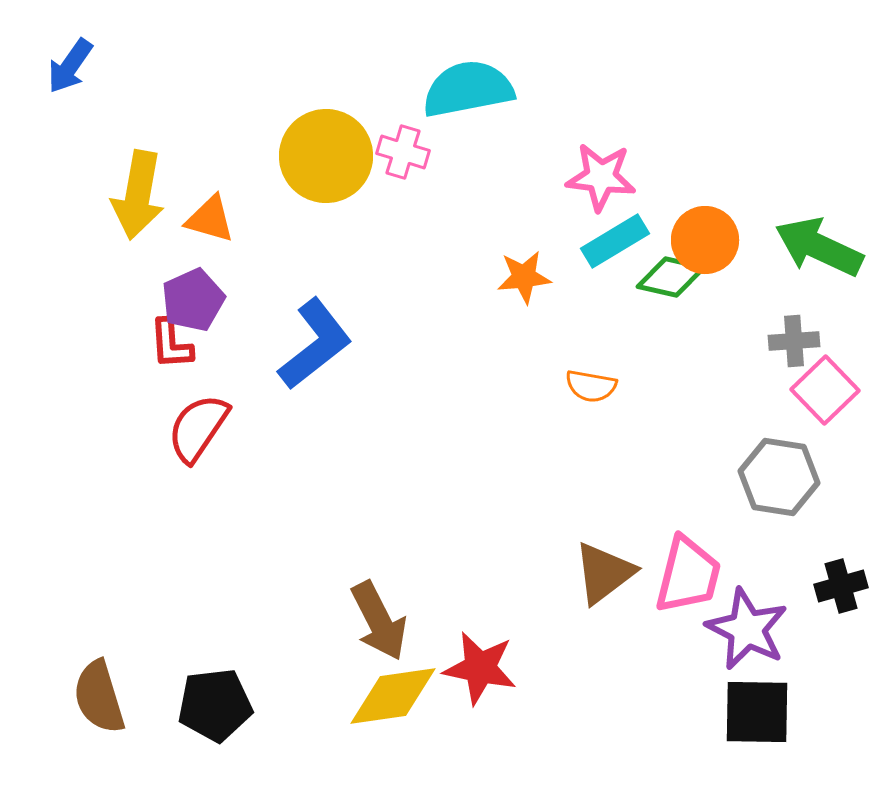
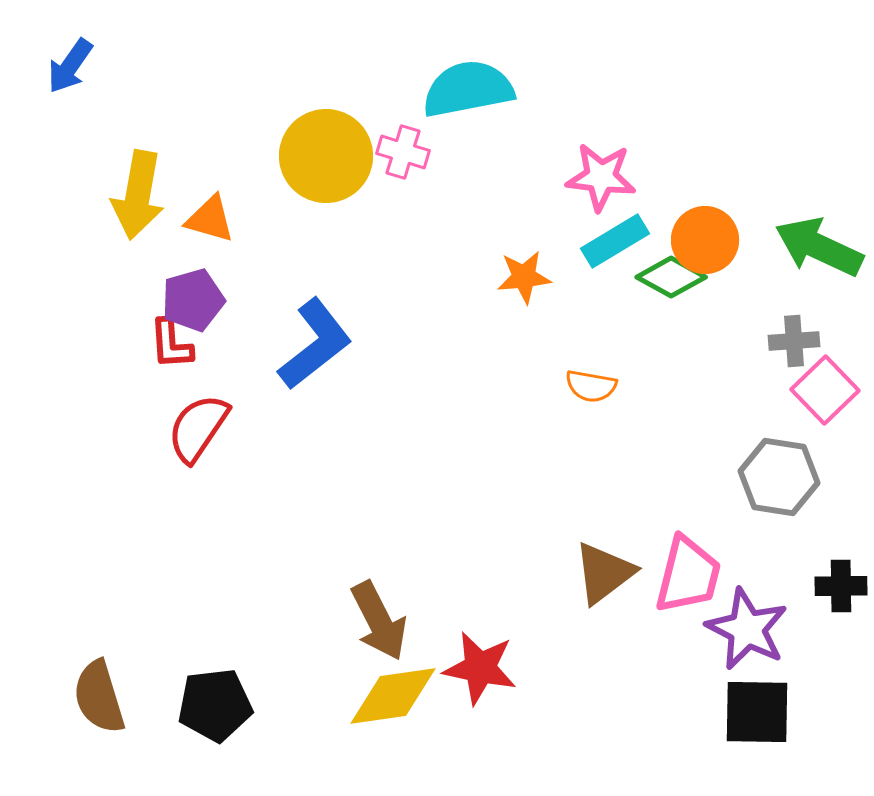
green diamond: rotated 16 degrees clockwise
purple pentagon: rotated 8 degrees clockwise
black cross: rotated 15 degrees clockwise
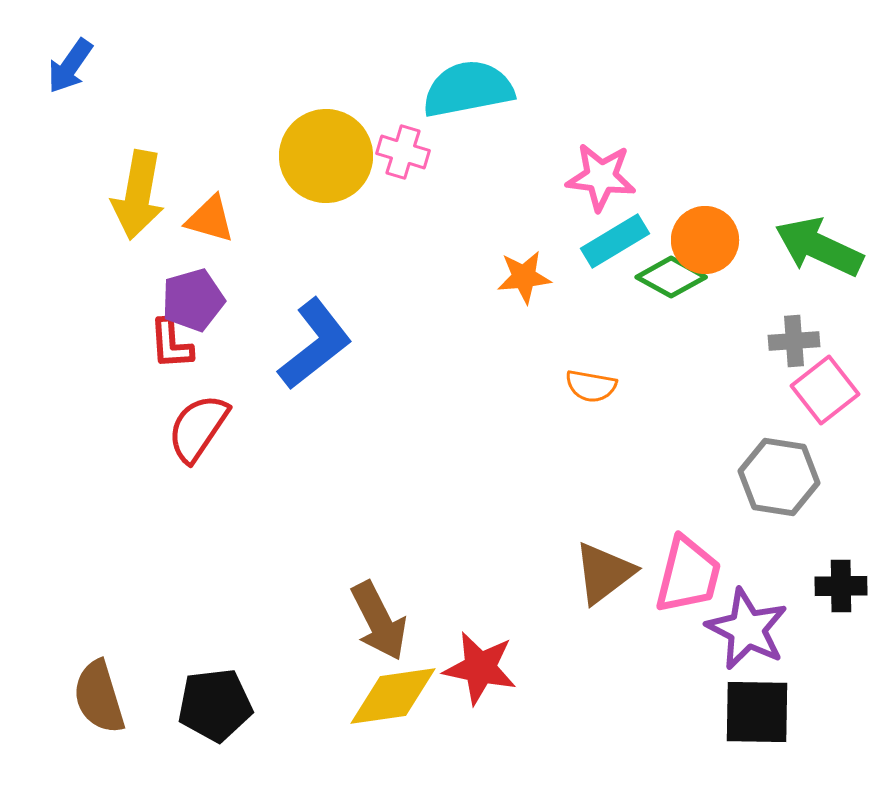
pink square: rotated 6 degrees clockwise
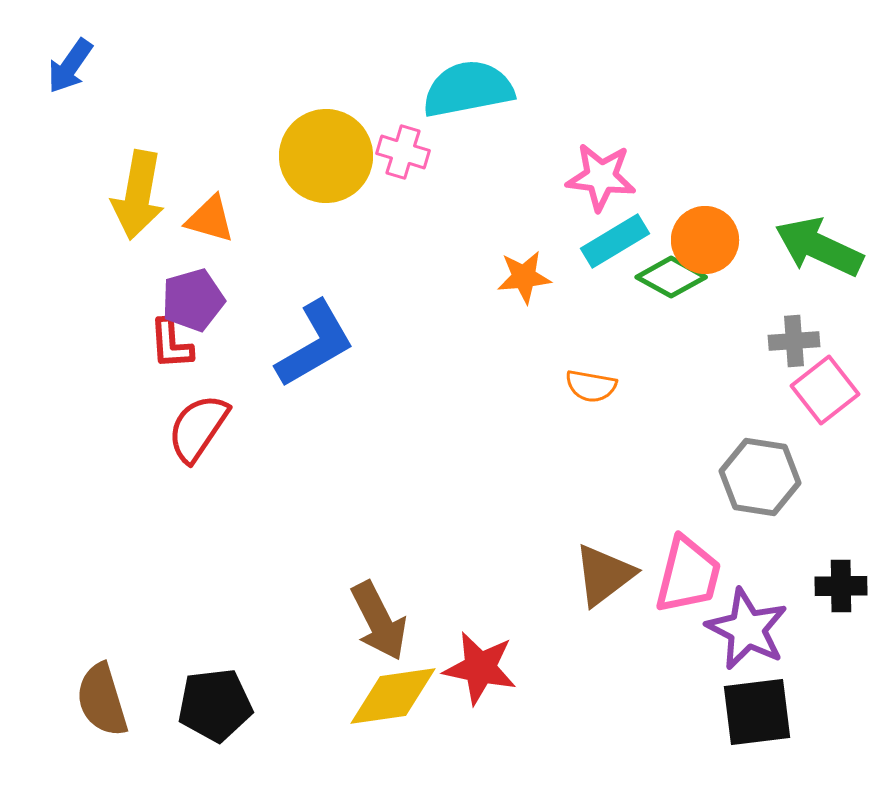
blue L-shape: rotated 8 degrees clockwise
gray hexagon: moved 19 px left
brown triangle: moved 2 px down
brown semicircle: moved 3 px right, 3 px down
black square: rotated 8 degrees counterclockwise
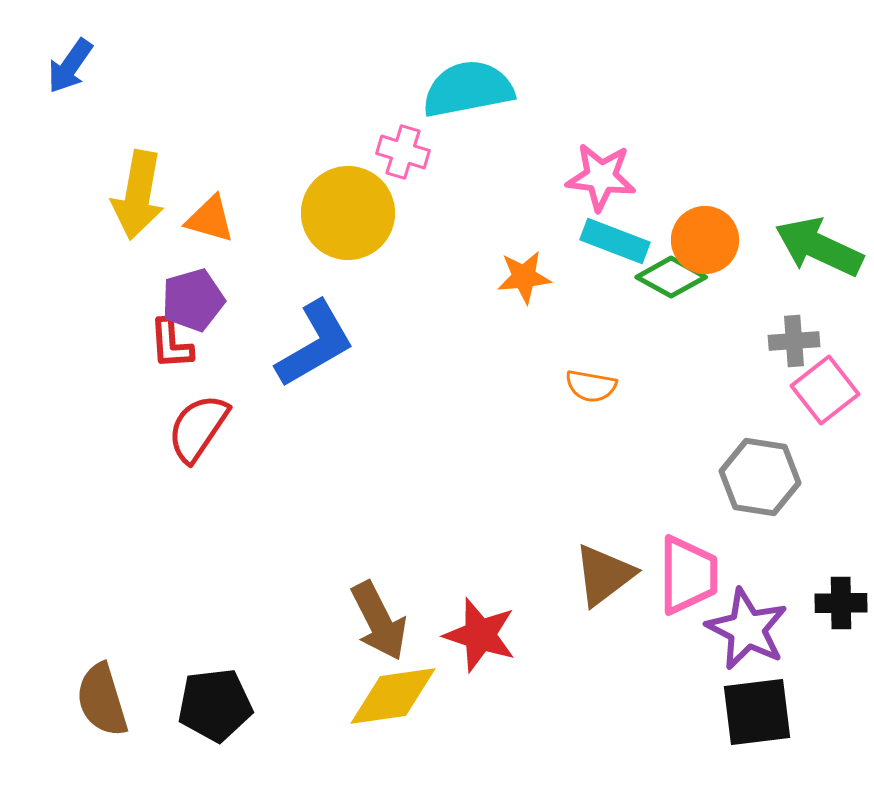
yellow circle: moved 22 px right, 57 px down
cyan rectangle: rotated 52 degrees clockwise
pink trapezoid: rotated 14 degrees counterclockwise
black cross: moved 17 px down
red star: moved 33 px up; rotated 6 degrees clockwise
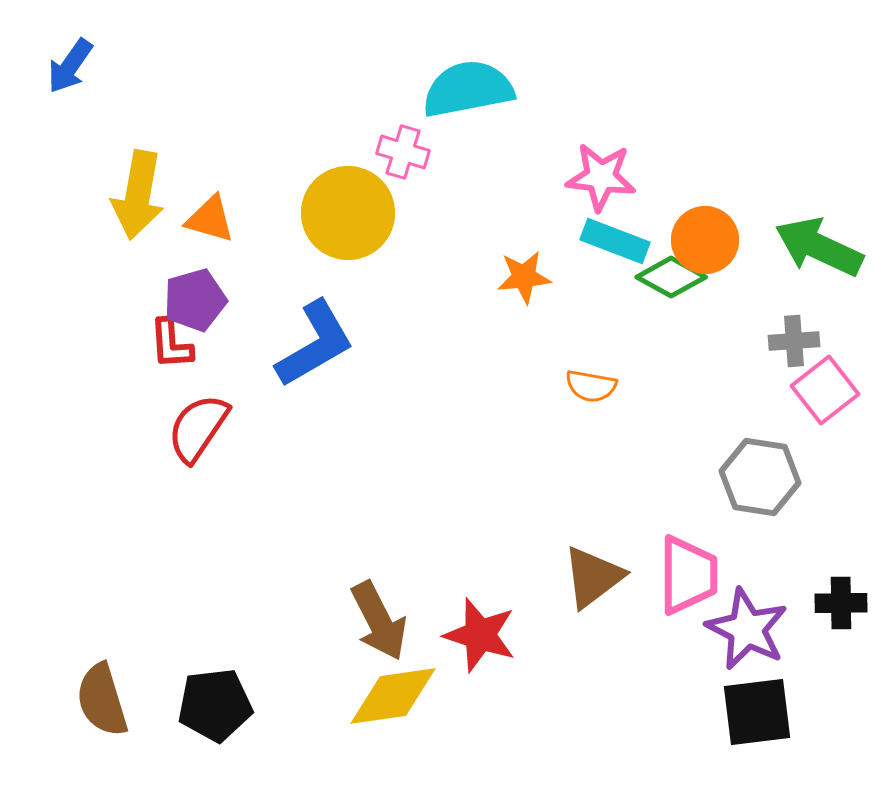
purple pentagon: moved 2 px right
brown triangle: moved 11 px left, 2 px down
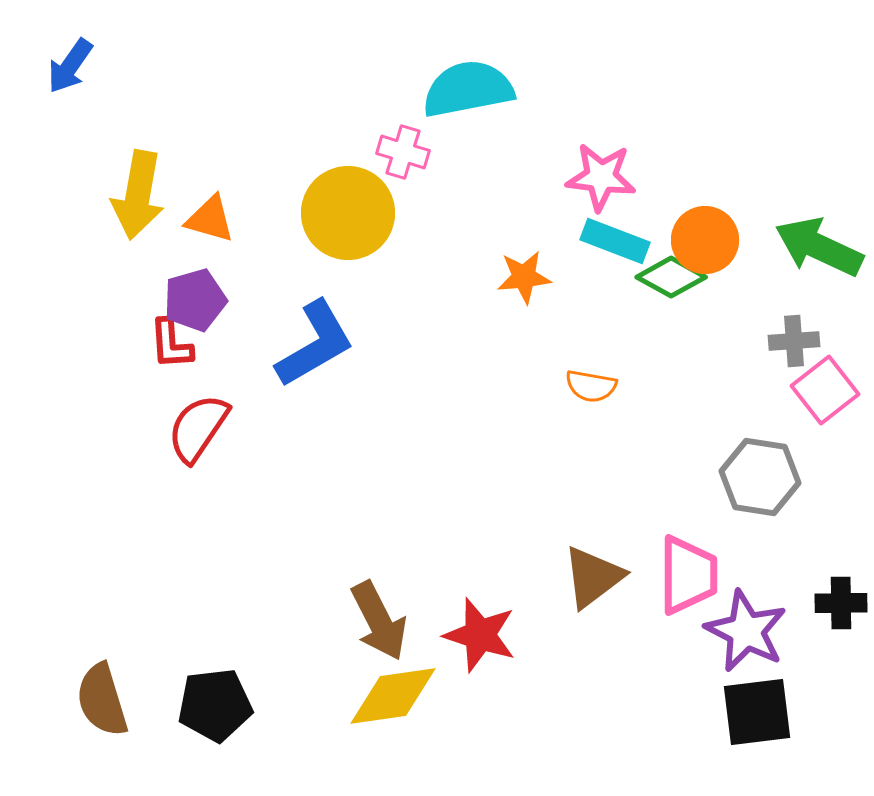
purple star: moved 1 px left, 2 px down
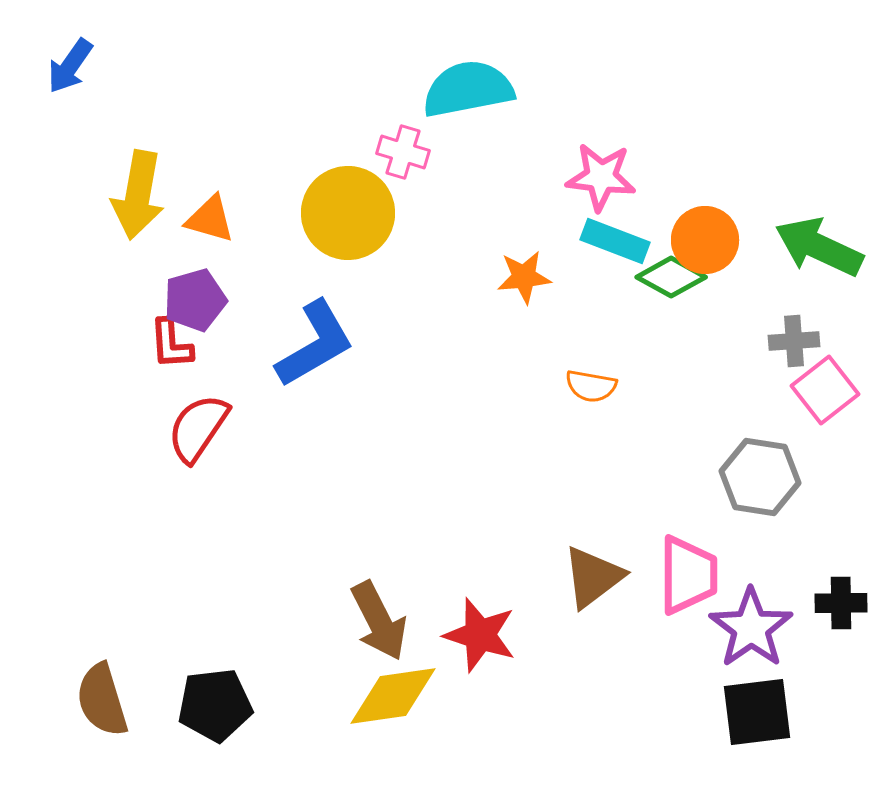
purple star: moved 5 px right, 3 px up; rotated 10 degrees clockwise
